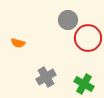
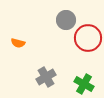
gray circle: moved 2 px left
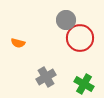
red circle: moved 8 px left
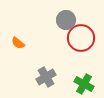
red circle: moved 1 px right
orange semicircle: rotated 24 degrees clockwise
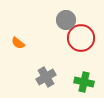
green cross: moved 2 px up; rotated 18 degrees counterclockwise
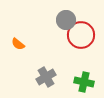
red circle: moved 3 px up
orange semicircle: moved 1 px down
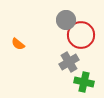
gray cross: moved 23 px right, 15 px up
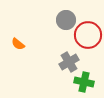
red circle: moved 7 px right
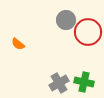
red circle: moved 3 px up
gray cross: moved 10 px left, 21 px down
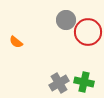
orange semicircle: moved 2 px left, 2 px up
